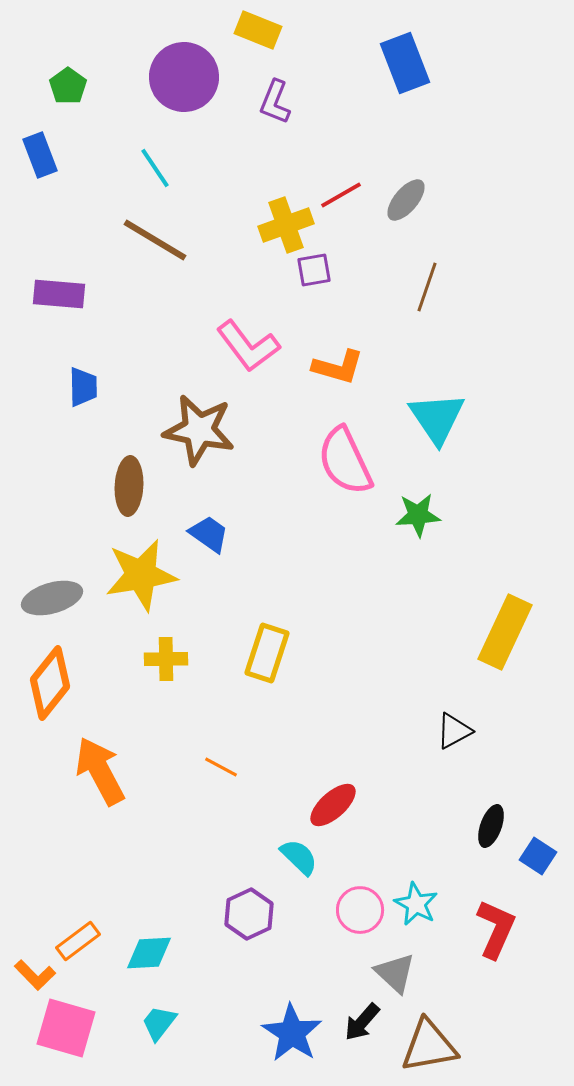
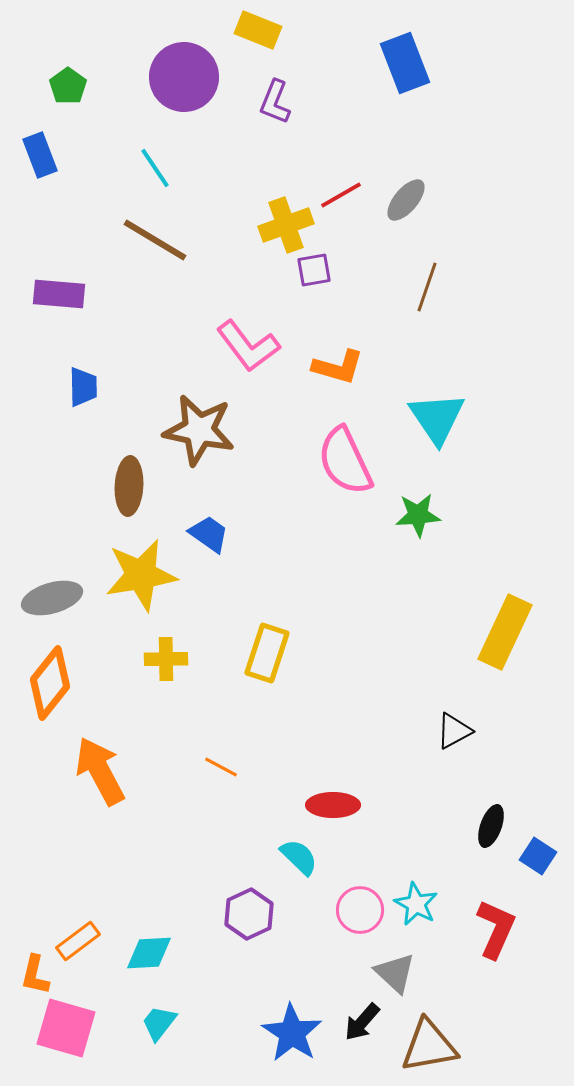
red ellipse at (333, 805): rotated 42 degrees clockwise
orange L-shape at (35, 975): rotated 57 degrees clockwise
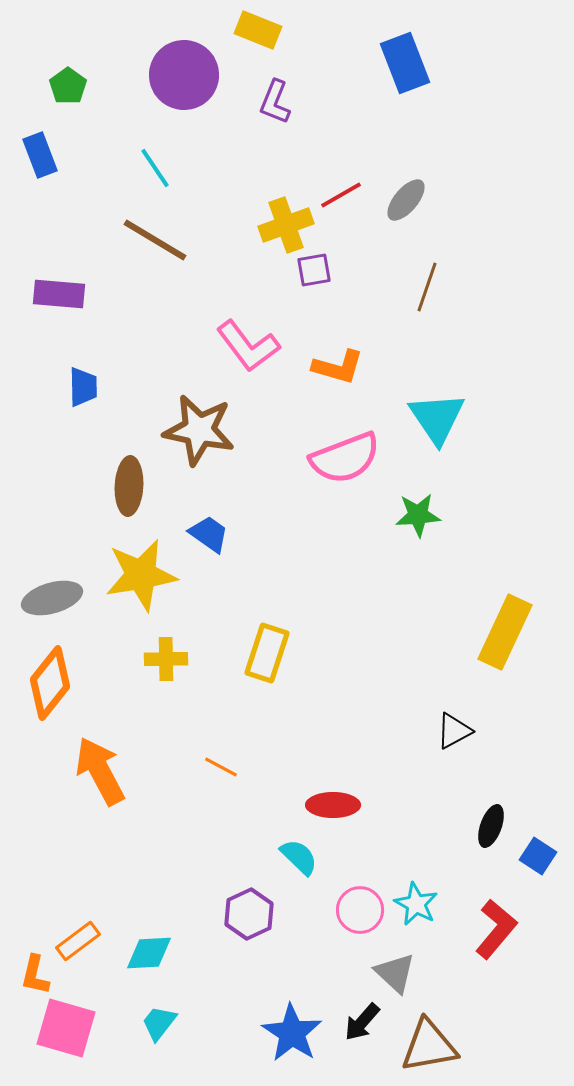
purple circle at (184, 77): moved 2 px up
pink semicircle at (345, 461): moved 3 px up; rotated 86 degrees counterclockwise
red L-shape at (496, 929): rotated 16 degrees clockwise
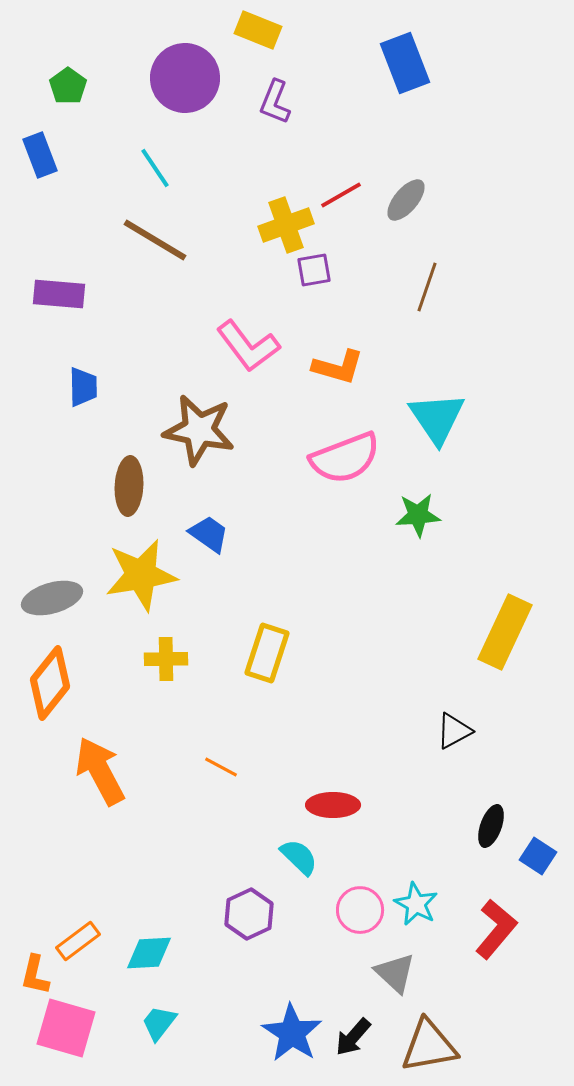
purple circle at (184, 75): moved 1 px right, 3 px down
black arrow at (362, 1022): moved 9 px left, 15 px down
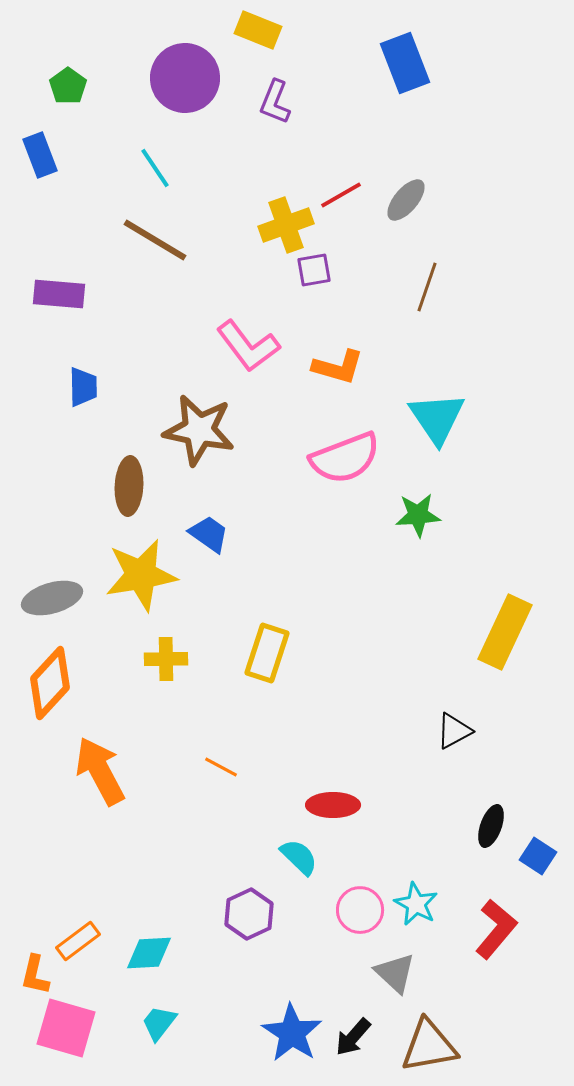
orange diamond at (50, 683): rotated 4 degrees clockwise
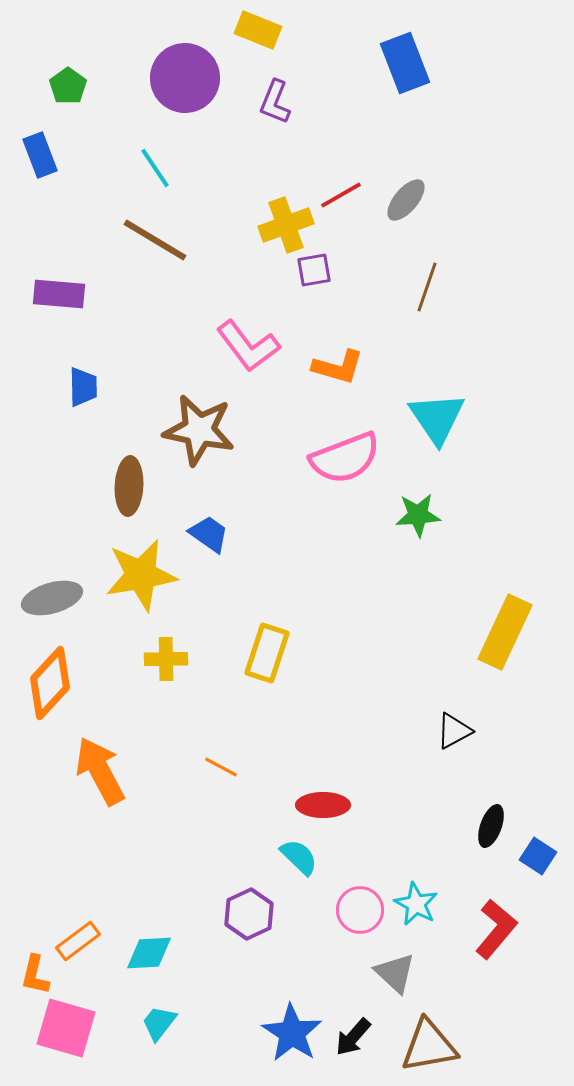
red ellipse at (333, 805): moved 10 px left
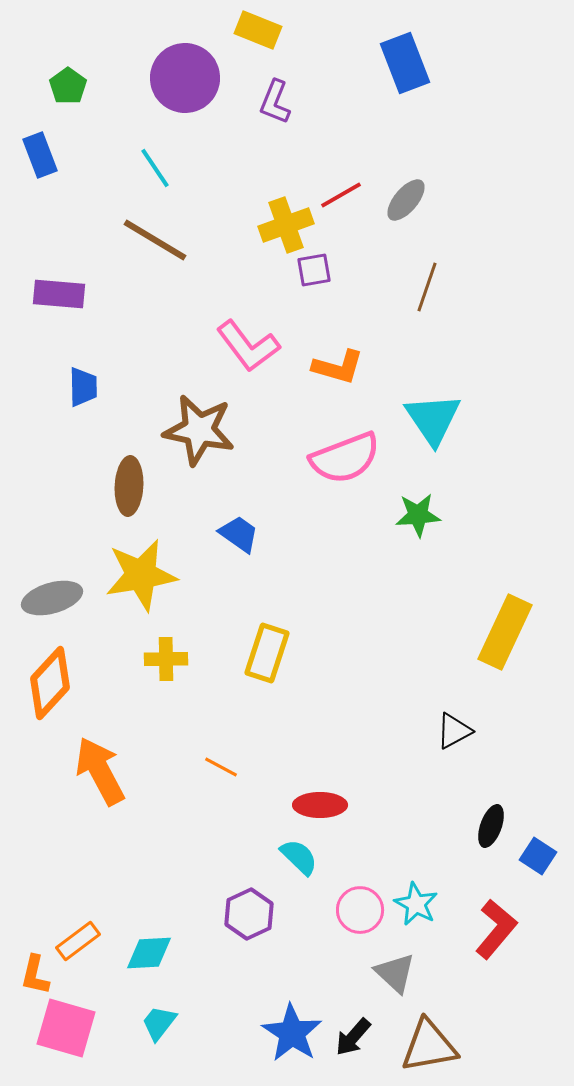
cyan triangle at (437, 418): moved 4 px left, 1 px down
blue trapezoid at (209, 534): moved 30 px right
red ellipse at (323, 805): moved 3 px left
